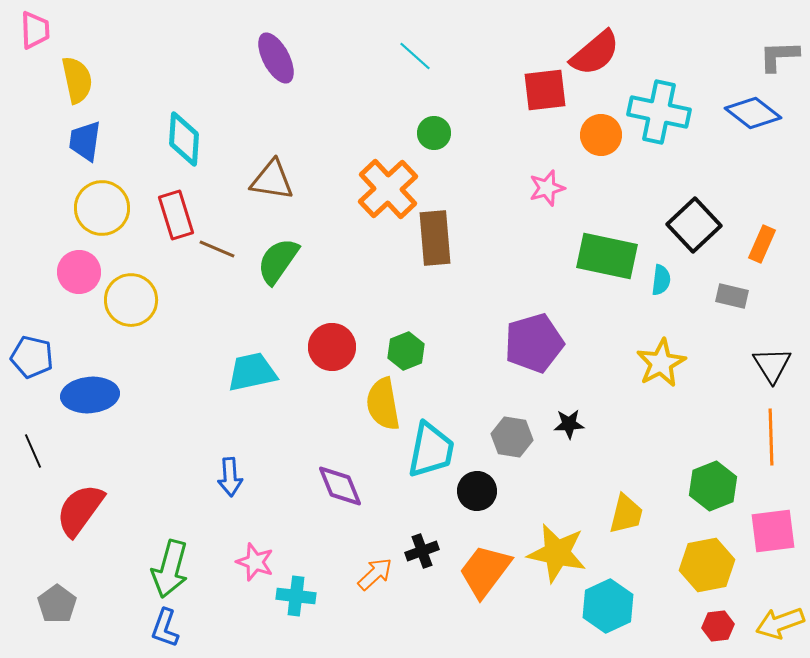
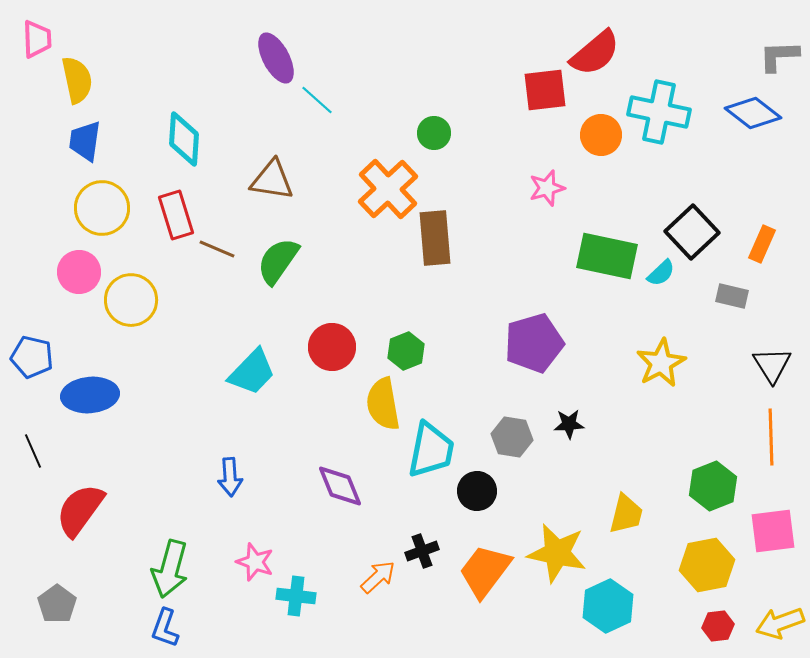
pink trapezoid at (35, 30): moved 2 px right, 9 px down
cyan line at (415, 56): moved 98 px left, 44 px down
black square at (694, 225): moved 2 px left, 7 px down
cyan semicircle at (661, 280): moved 7 px up; rotated 40 degrees clockwise
cyan trapezoid at (252, 372): rotated 146 degrees clockwise
orange arrow at (375, 574): moved 3 px right, 3 px down
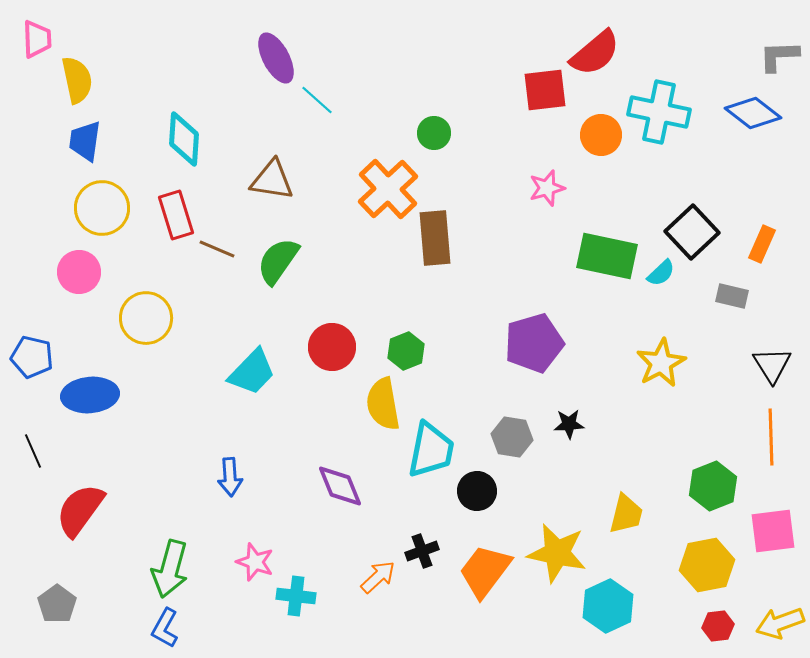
yellow circle at (131, 300): moved 15 px right, 18 px down
blue L-shape at (165, 628): rotated 9 degrees clockwise
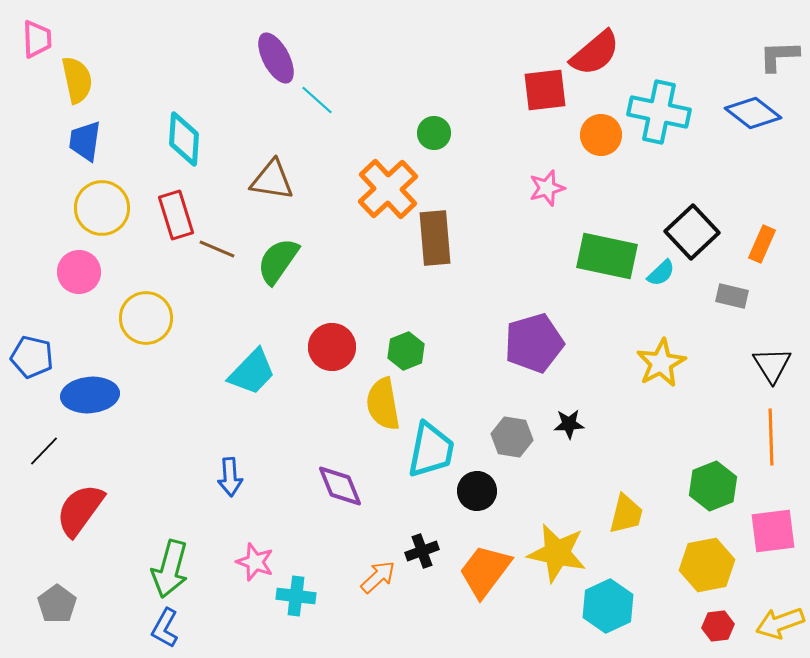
black line at (33, 451): moved 11 px right; rotated 68 degrees clockwise
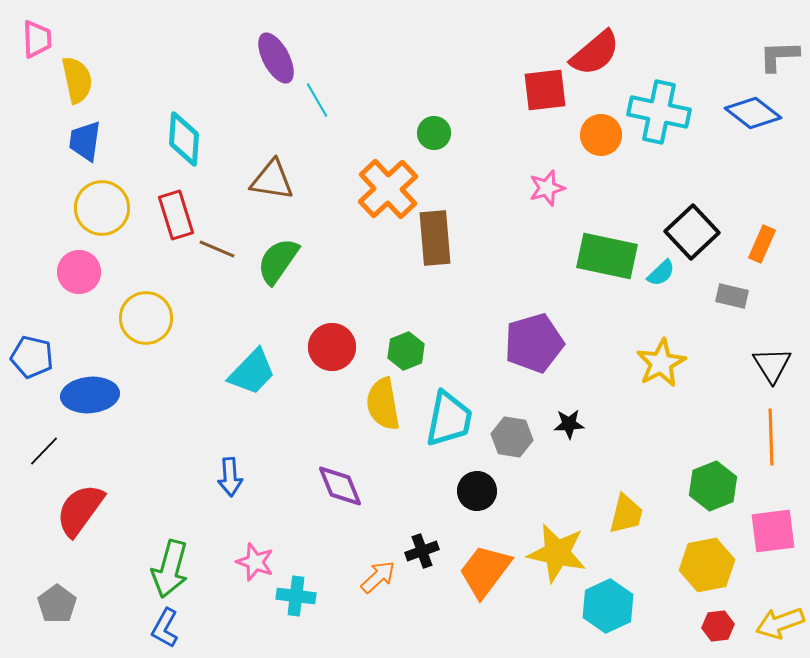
cyan line at (317, 100): rotated 18 degrees clockwise
cyan trapezoid at (431, 450): moved 18 px right, 31 px up
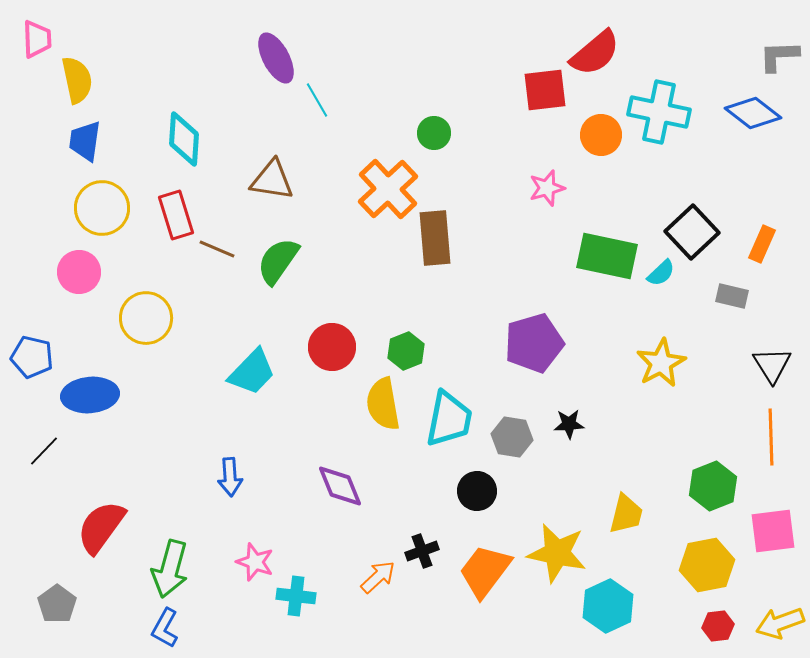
red semicircle at (80, 510): moved 21 px right, 17 px down
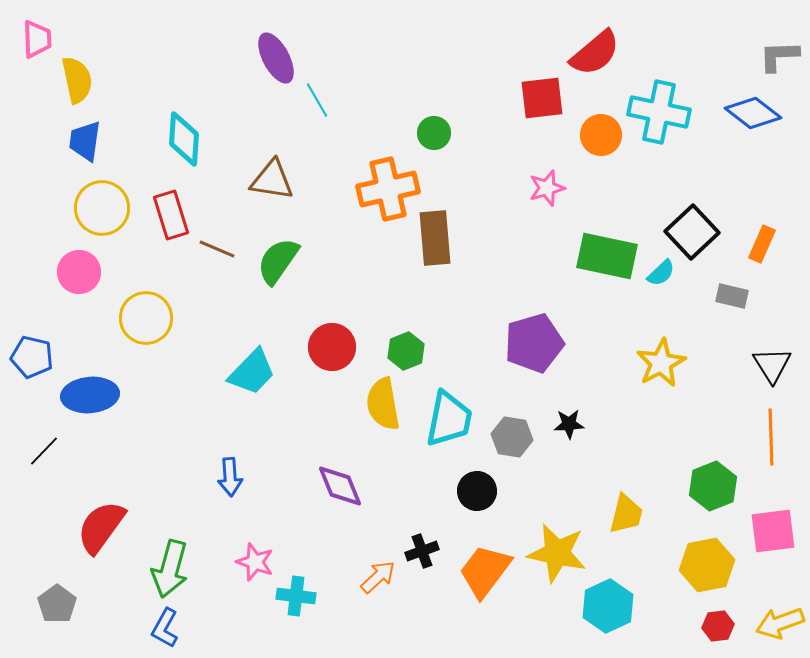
red square at (545, 90): moved 3 px left, 8 px down
orange cross at (388, 189): rotated 30 degrees clockwise
red rectangle at (176, 215): moved 5 px left
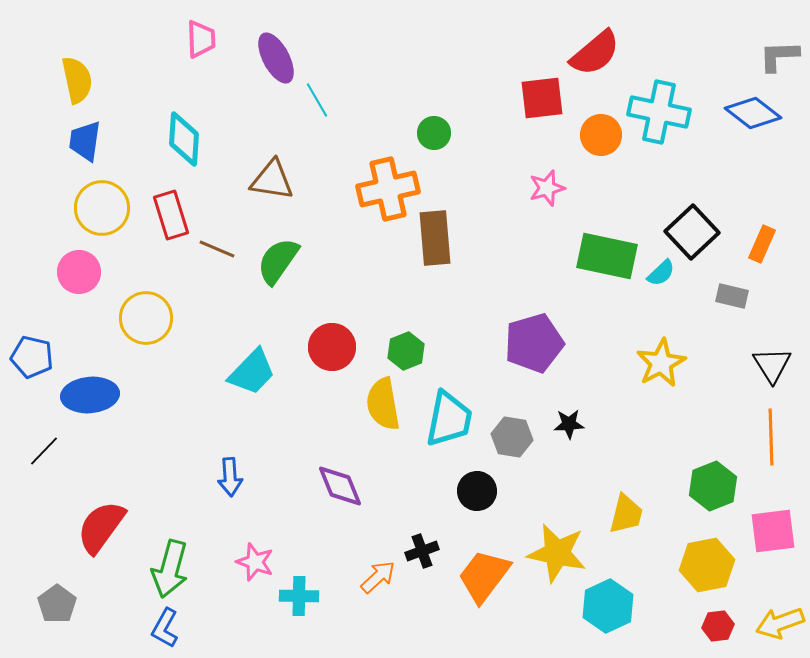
pink trapezoid at (37, 39): moved 164 px right
orange trapezoid at (485, 571): moved 1 px left, 5 px down
cyan cross at (296, 596): moved 3 px right; rotated 6 degrees counterclockwise
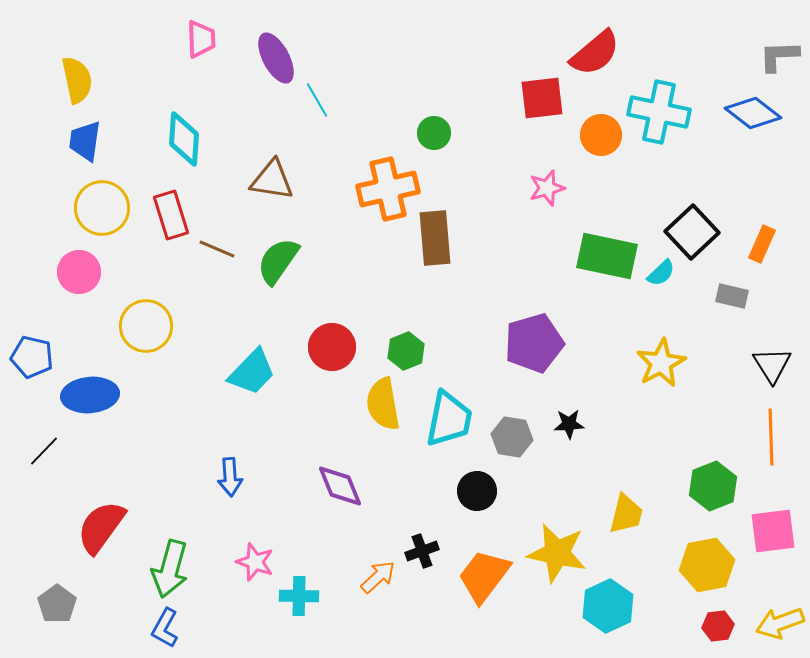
yellow circle at (146, 318): moved 8 px down
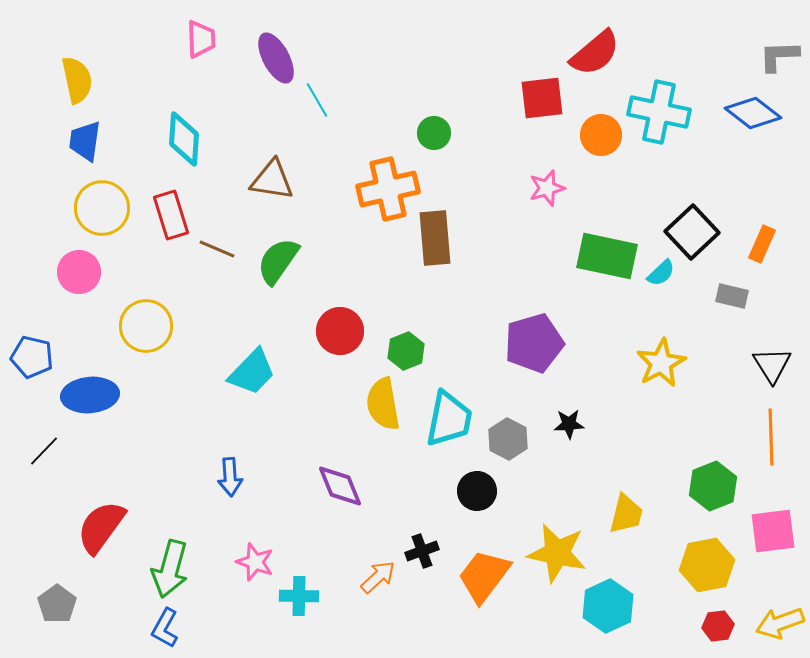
red circle at (332, 347): moved 8 px right, 16 px up
gray hexagon at (512, 437): moved 4 px left, 2 px down; rotated 18 degrees clockwise
